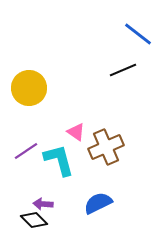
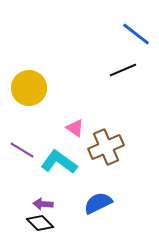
blue line: moved 2 px left
pink triangle: moved 1 px left, 4 px up
purple line: moved 4 px left, 1 px up; rotated 65 degrees clockwise
cyan L-shape: moved 2 px down; rotated 39 degrees counterclockwise
black diamond: moved 6 px right, 3 px down
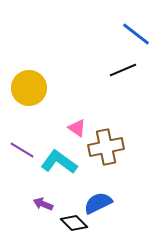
pink triangle: moved 2 px right
brown cross: rotated 12 degrees clockwise
purple arrow: rotated 18 degrees clockwise
black diamond: moved 34 px right
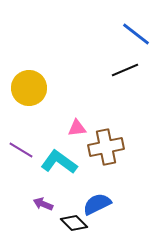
black line: moved 2 px right
pink triangle: rotated 42 degrees counterclockwise
purple line: moved 1 px left
blue semicircle: moved 1 px left, 1 px down
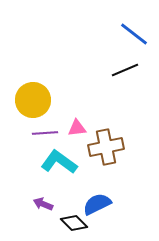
blue line: moved 2 px left
yellow circle: moved 4 px right, 12 px down
purple line: moved 24 px right, 17 px up; rotated 35 degrees counterclockwise
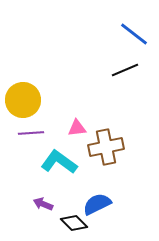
yellow circle: moved 10 px left
purple line: moved 14 px left
